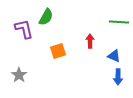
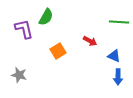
red arrow: rotated 120 degrees clockwise
orange square: rotated 14 degrees counterclockwise
gray star: rotated 21 degrees counterclockwise
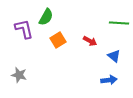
green line: moved 1 px down
orange square: moved 11 px up
blue triangle: rotated 16 degrees clockwise
blue arrow: moved 9 px left, 3 px down; rotated 98 degrees counterclockwise
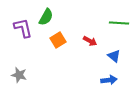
purple L-shape: moved 1 px left, 1 px up
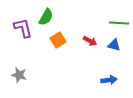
blue triangle: moved 11 px up; rotated 24 degrees counterclockwise
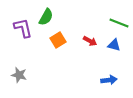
green line: rotated 18 degrees clockwise
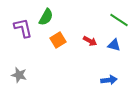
green line: moved 3 px up; rotated 12 degrees clockwise
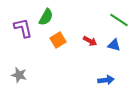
blue arrow: moved 3 px left
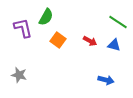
green line: moved 1 px left, 2 px down
orange square: rotated 21 degrees counterclockwise
blue arrow: rotated 21 degrees clockwise
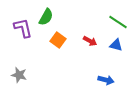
blue triangle: moved 2 px right
